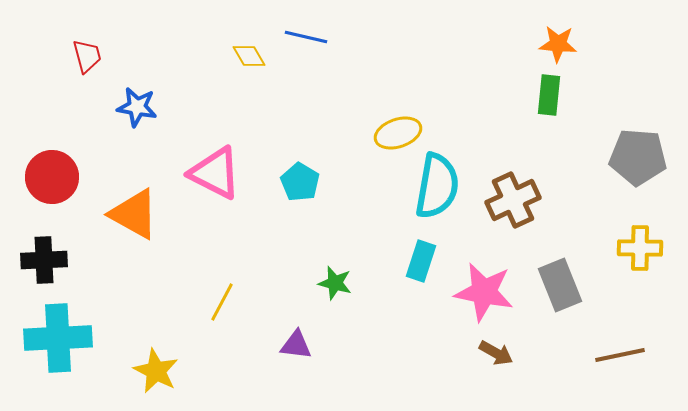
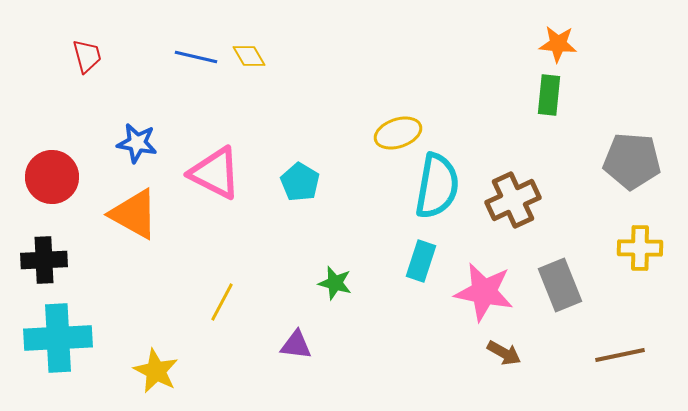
blue line: moved 110 px left, 20 px down
blue star: moved 36 px down
gray pentagon: moved 6 px left, 4 px down
brown arrow: moved 8 px right
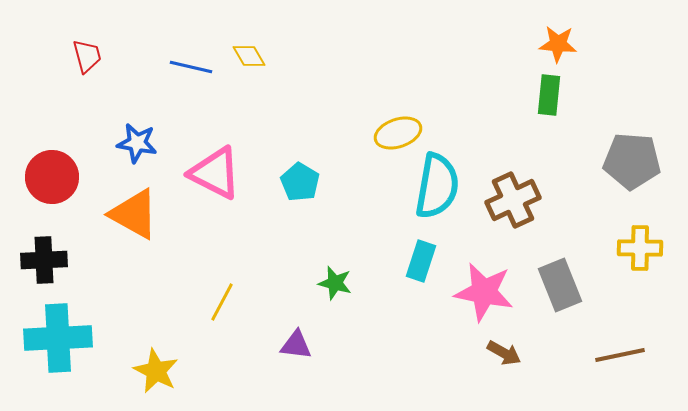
blue line: moved 5 px left, 10 px down
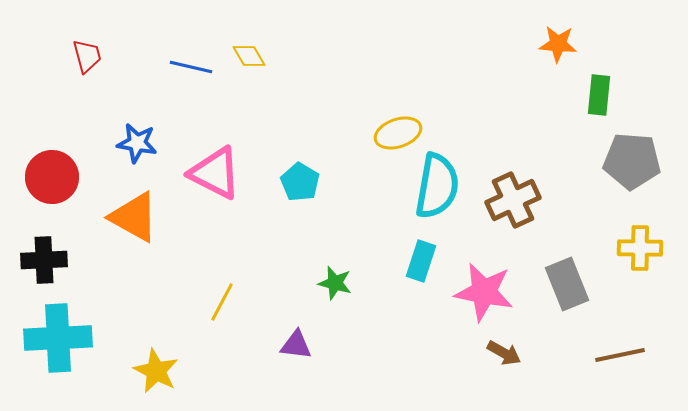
green rectangle: moved 50 px right
orange triangle: moved 3 px down
gray rectangle: moved 7 px right, 1 px up
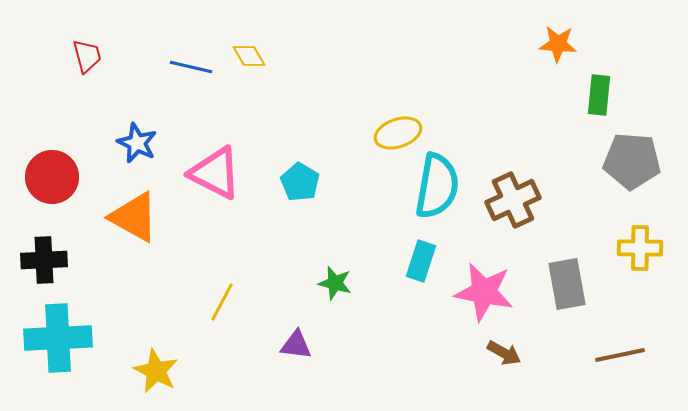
blue star: rotated 15 degrees clockwise
gray rectangle: rotated 12 degrees clockwise
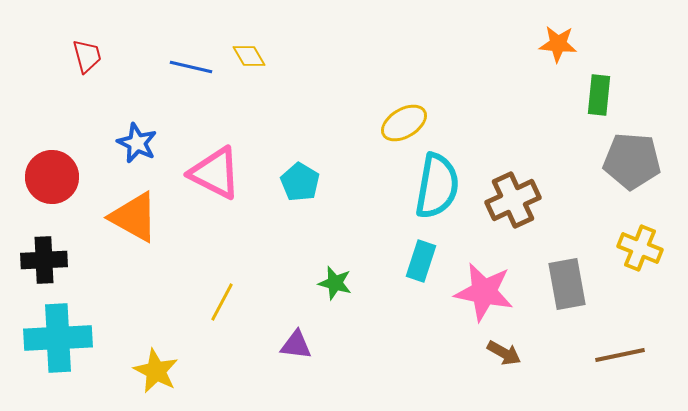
yellow ellipse: moved 6 px right, 10 px up; rotated 12 degrees counterclockwise
yellow cross: rotated 21 degrees clockwise
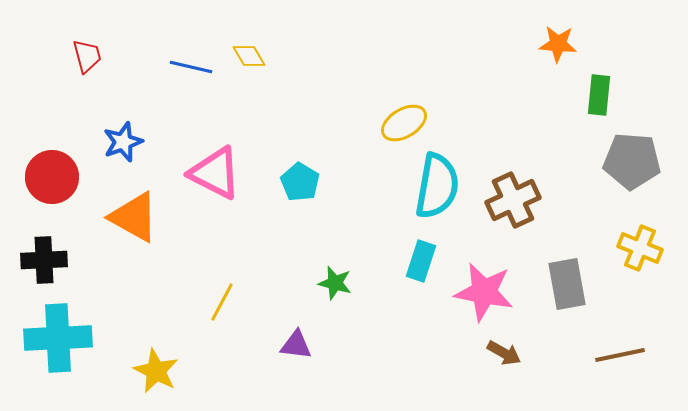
blue star: moved 14 px left, 1 px up; rotated 27 degrees clockwise
